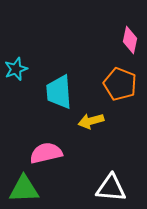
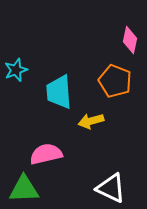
cyan star: moved 1 px down
orange pentagon: moved 5 px left, 3 px up
pink semicircle: moved 1 px down
white triangle: rotated 20 degrees clockwise
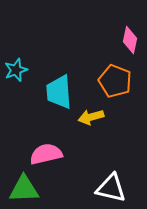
yellow arrow: moved 4 px up
white triangle: rotated 12 degrees counterclockwise
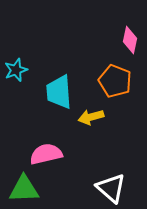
white triangle: rotated 28 degrees clockwise
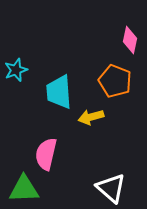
pink semicircle: rotated 64 degrees counterclockwise
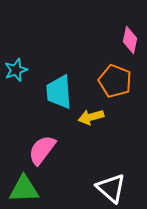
pink semicircle: moved 4 px left, 4 px up; rotated 24 degrees clockwise
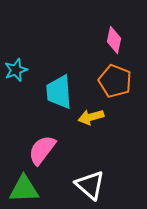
pink diamond: moved 16 px left
white triangle: moved 21 px left, 3 px up
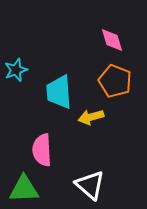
pink diamond: moved 2 px left; rotated 28 degrees counterclockwise
pink semicircle: rotated 40 degrees counterclockwise
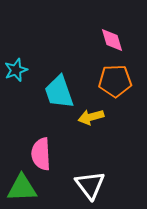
orange pentagon: rotated 24 degrees counterclockwise
cyan trapezoid: rotated 15 degrees counterclockwise
pink semicircle: moved 1 px left, 4 px down
white triangle: rotated 12 degrees clockwise
green triangle: moved 2 px left, 1 px up
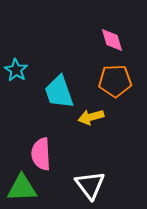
cyan star: rotated 20 degrees counterclockwise
